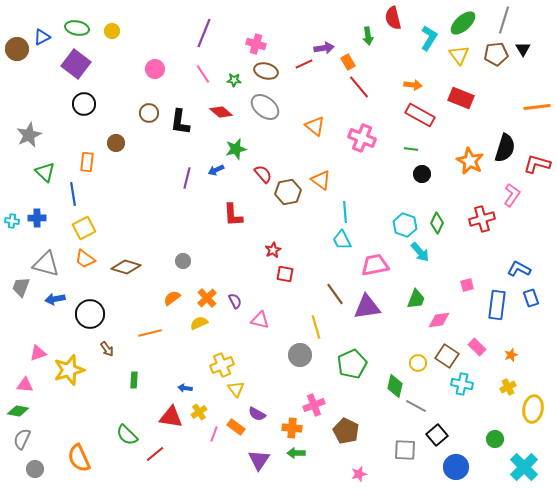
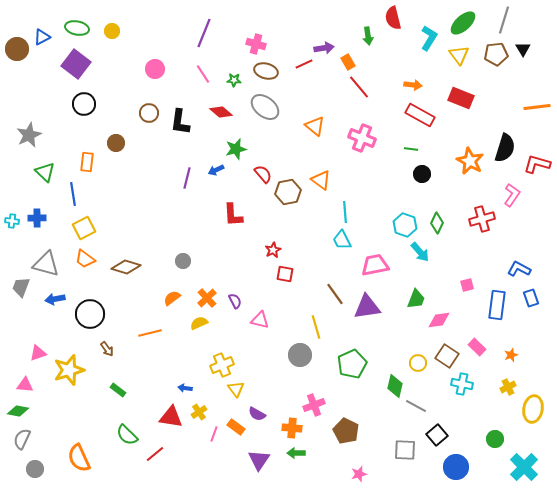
green rectangle at (134, 380): moved 16 px left, 10 px down; rotated 56 degrees counterclockwise
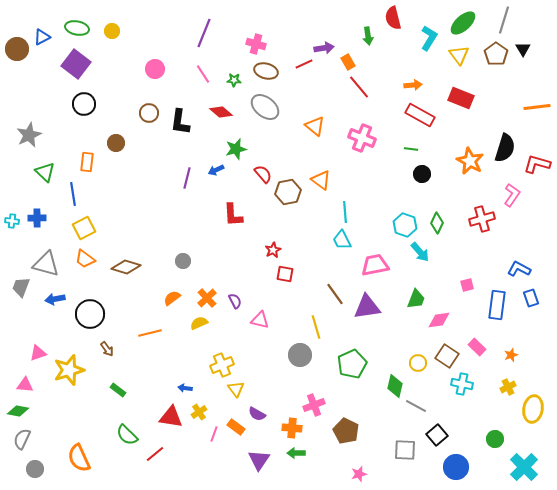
brown pentagon at (496, 54): rotated 30 degrees counterclockwise
orange arrow at (413, 85): rotated 12 degrees counterclockwise
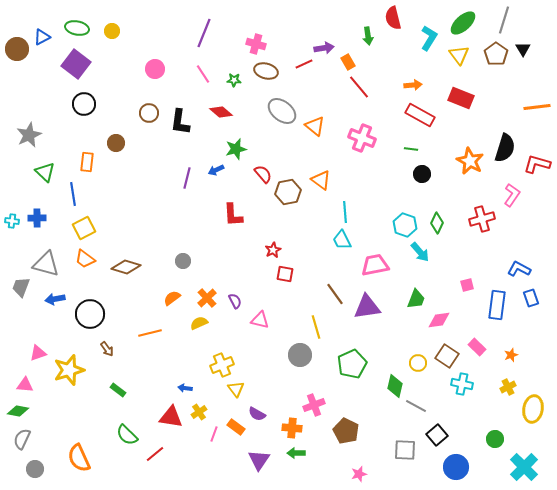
gray ellipse at (265, 107): moved 17 px right, 4 px down
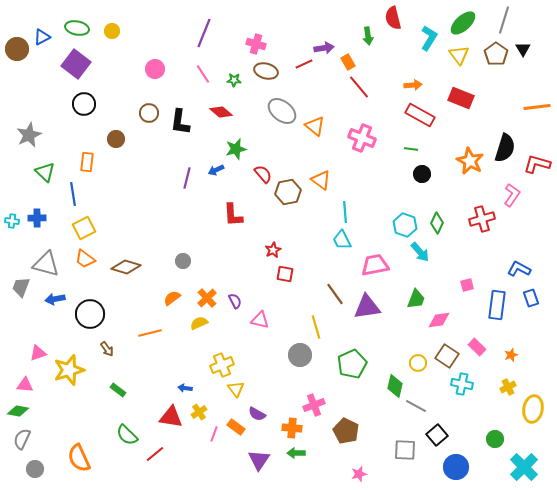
brown circle at (116, 143): moved 4 px up
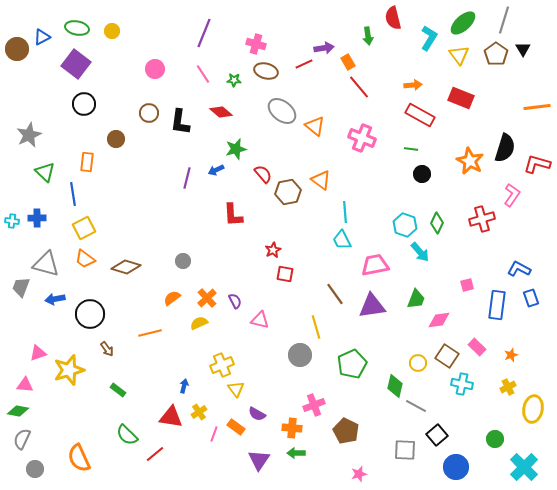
purple triangle at (367, 307): moved 5 px right, 1 px up
blue arrow at (185, 388): moved 1 px left, 2 px up; rotated 96 degrees clockwise
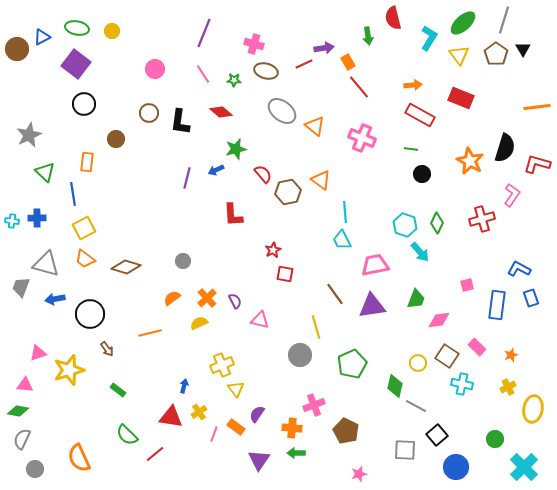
pink cross at (256, 44): moved 2 px left
purple semicircle at (257, 414): rotated 96 degrees clockwise
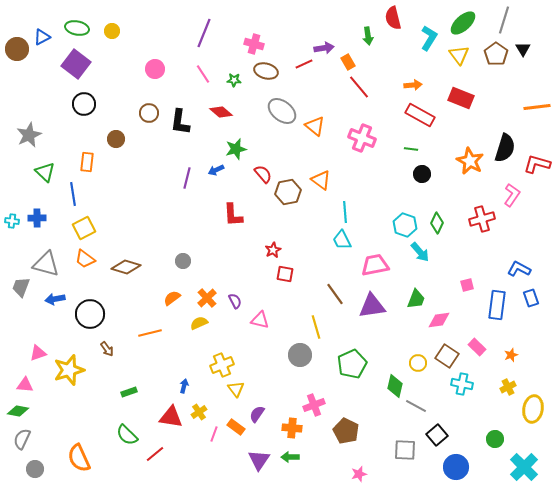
green rectangle at (118, 390): moved 11 px right, 2 px down; rotated 56 degrees counterclockwise
green arrow at (296, 453): moved 6 px left, 4 px down
